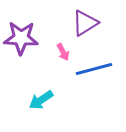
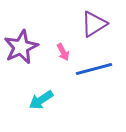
purple triangle: moved 9 px right, 1 px down
purple star: moved 9 px down; rotated 28 degrees counterclockwise
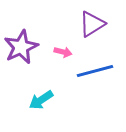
purple triangle: moved 2 px left
pink arrow: rotated 48 degrees counterclockwise
blue line: moved 1 px right, 2 px down
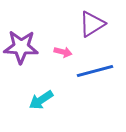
purple star: rotated 28 degrees clockwise
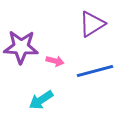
pink arrow: moved 8 px left, 9 px down
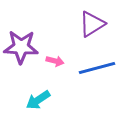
blue line: moved 2 px right, 3 px up
cyan arrow: moved 3 px left
